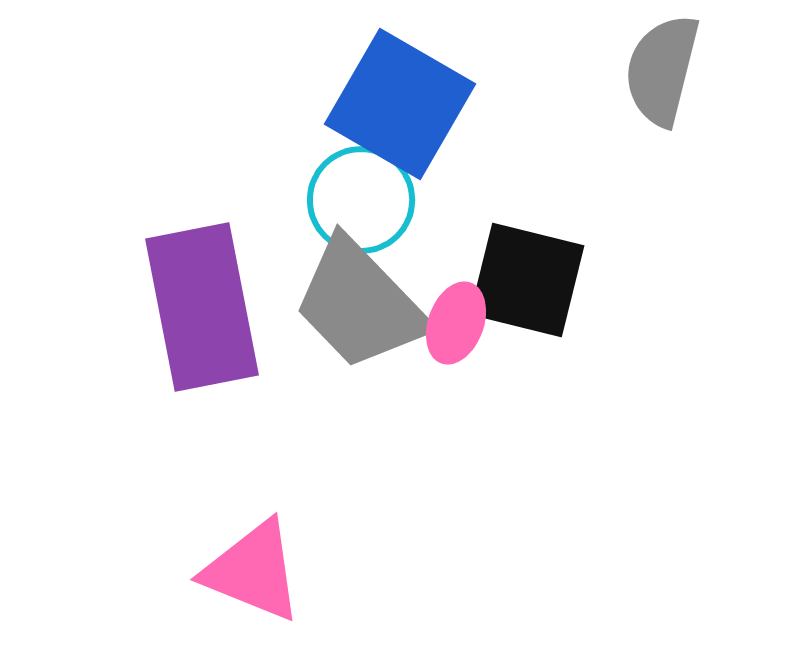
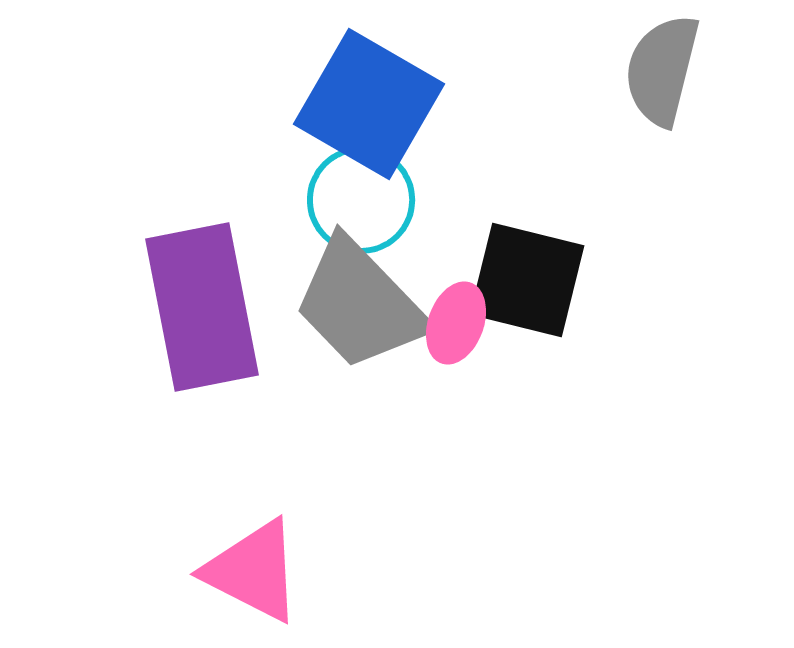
blue square: moved 31 px left
pink triangle: rotated 5 degrees clockwise
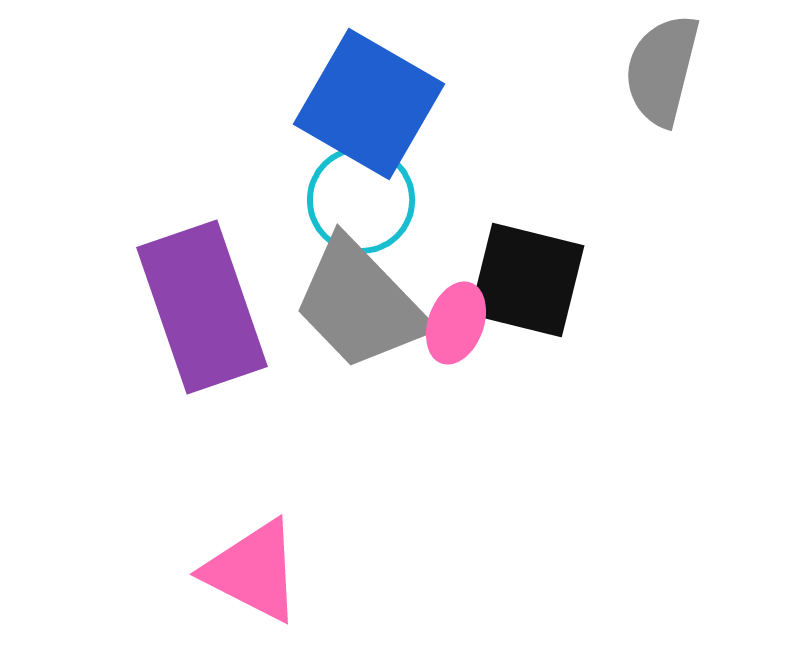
purple rectangle: rotated 8 degrees counterclockwise
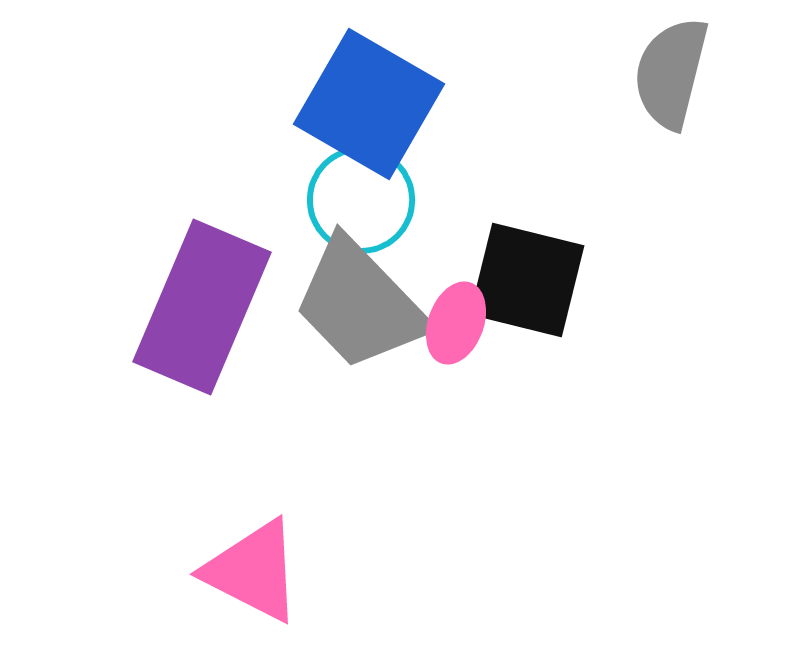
gray semicircle: moved 9 px right, 3 px down
purple rectangle: rotated 42 degrees clockwise
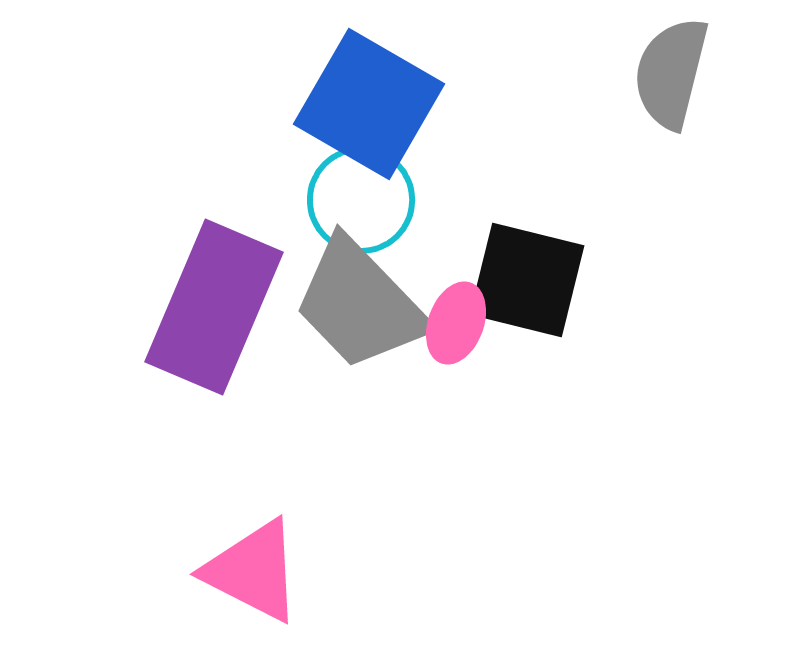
purple rectangle: moved 12 px right
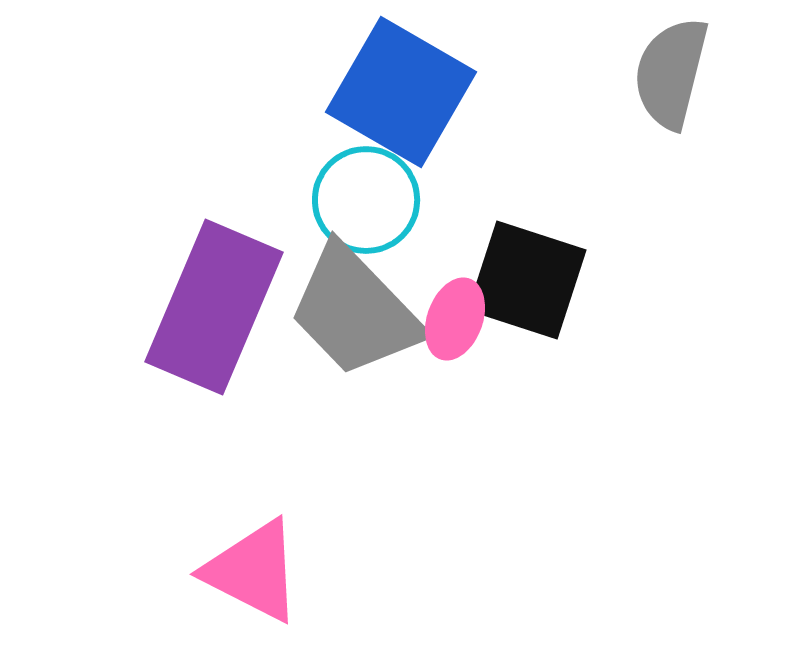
blue square: moved 32 px right, 12 px up
cyan circle: moved 5 px right
black square: rotated 4 degrees clockwise
gray trapezoid: moved 5 px left, 7 px down
pink ellipse: moved 1 px left, 4 px up
